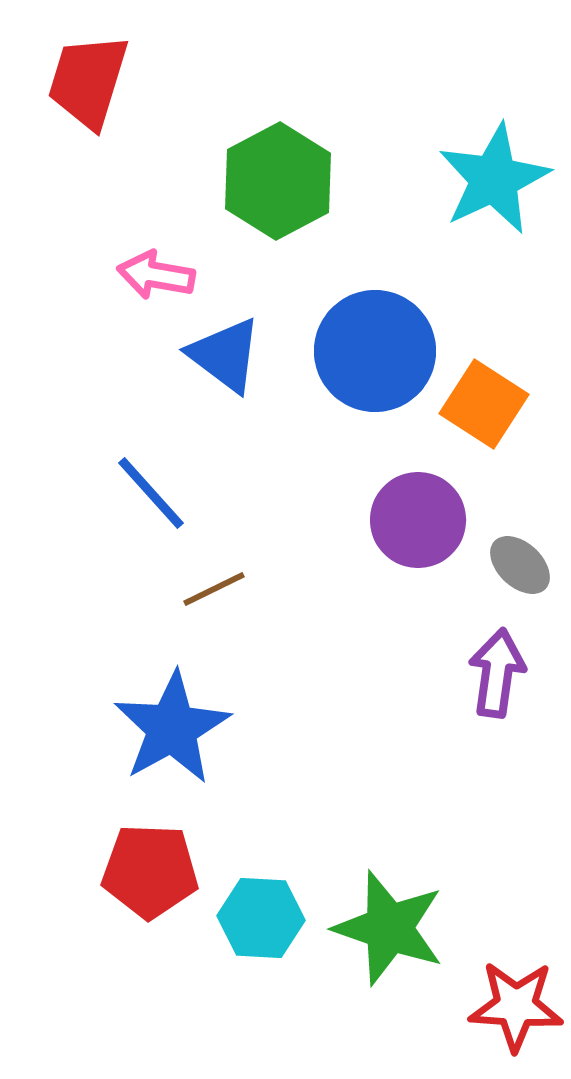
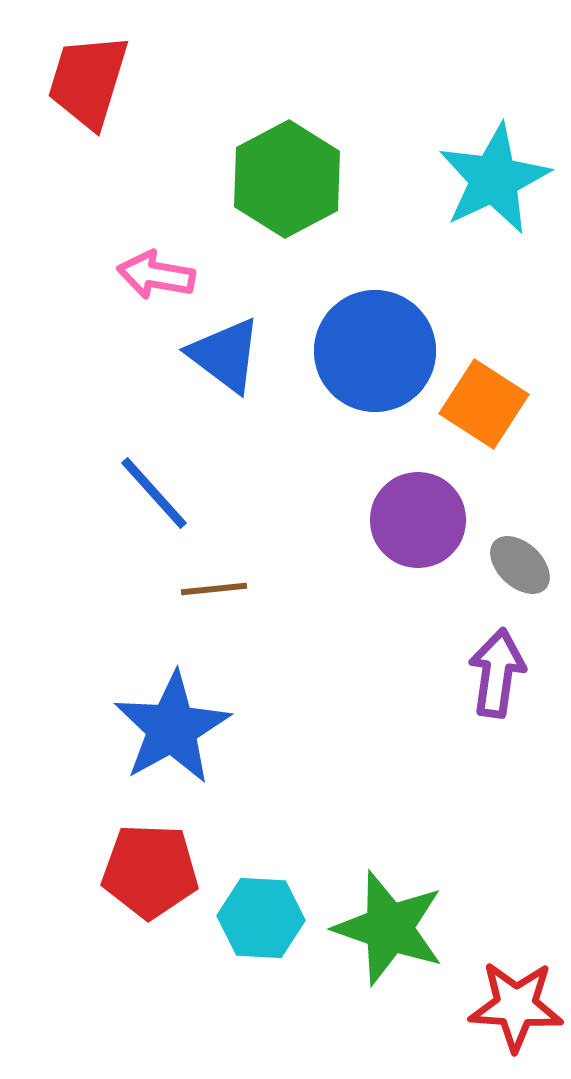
green hexagon: moved 9 px right, 2 px up
blue line: moved 3 px right
brown line: rotated 20 degrees clockwise
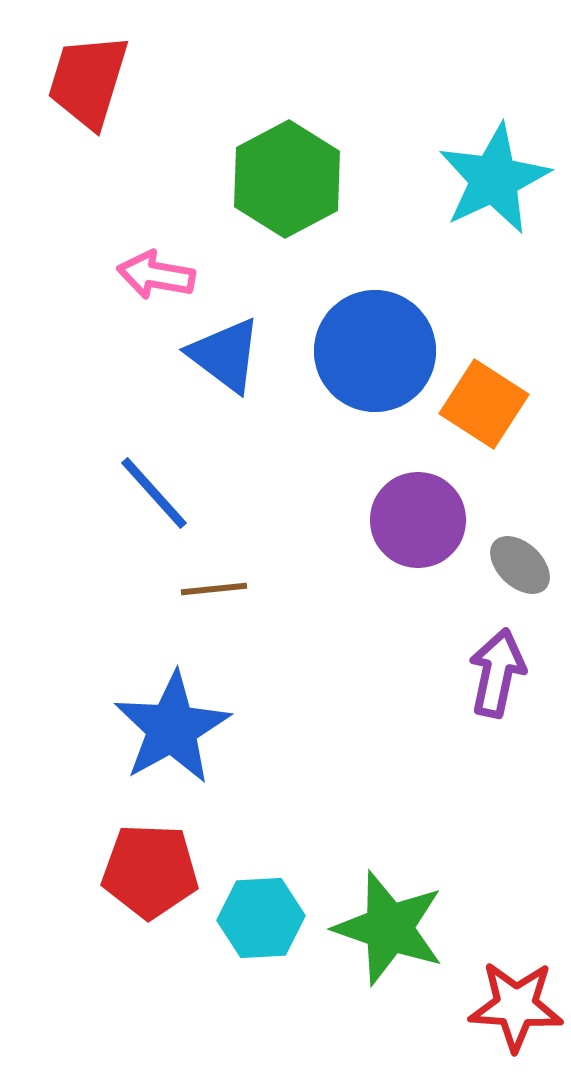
purple arrow: rotated 4 degrees clockwise
cyan hexagon: rotated 6 degrees counterclockwise
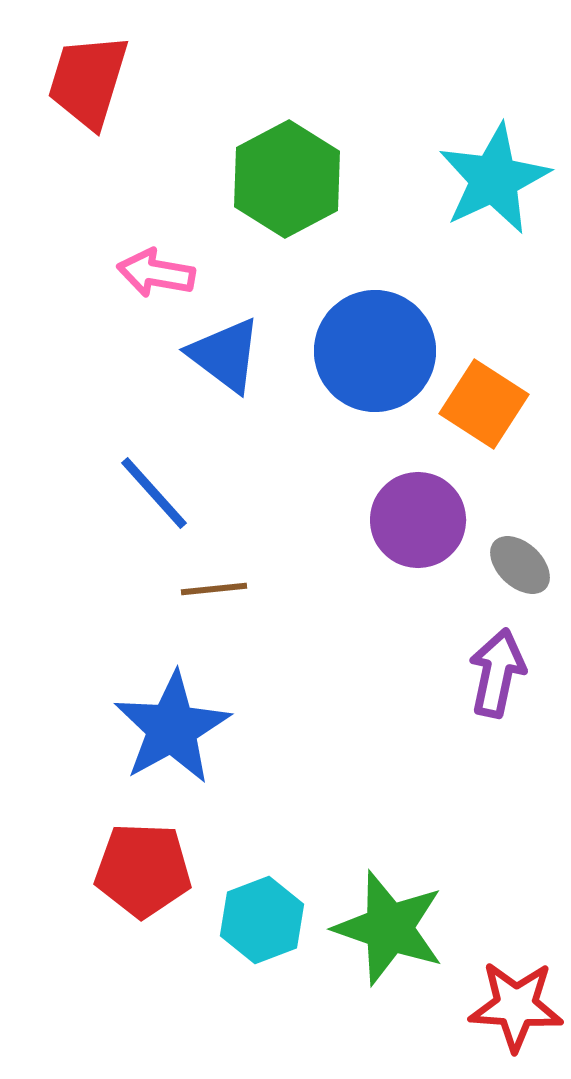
pink arrow: moved 2 px up
red pentagon: moved 7 px left, 1 px up
cyan hexagon: moved 1 px right, 2 px down; rotated 18 degrees counterclockwise
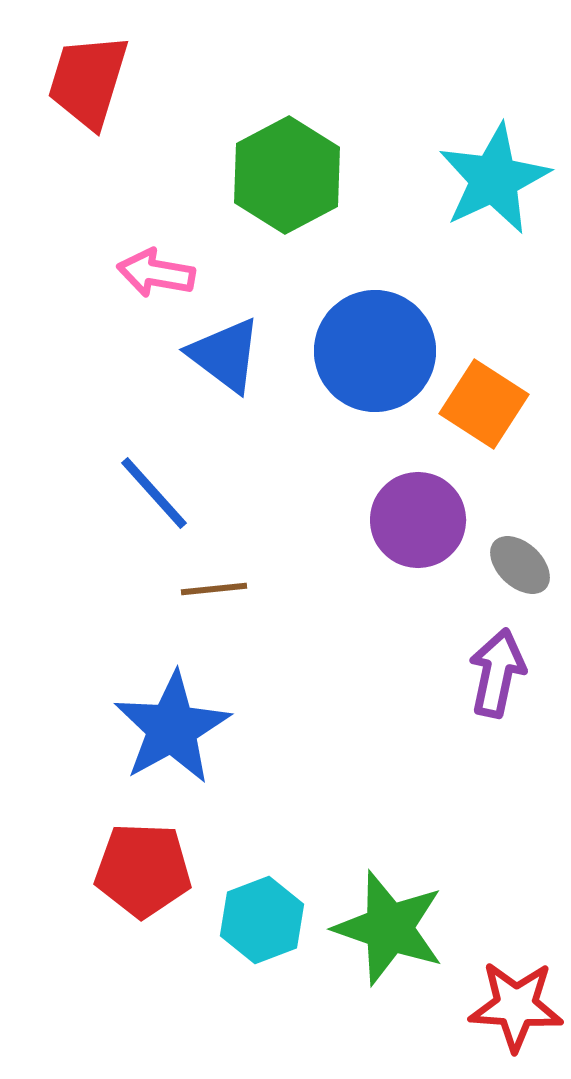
green hexagon: moved 4 px up
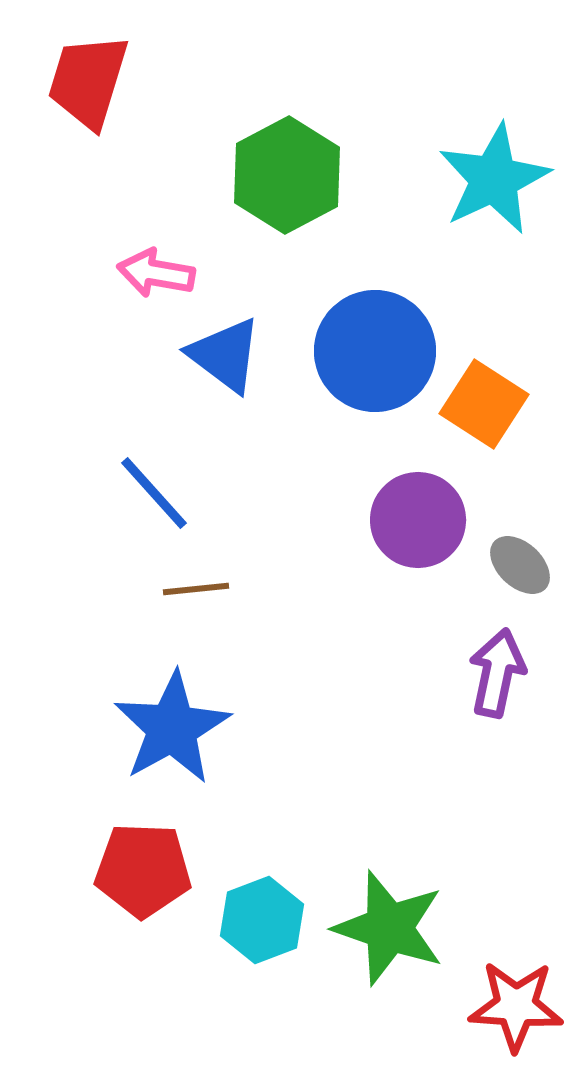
brown line: moved 18 px left
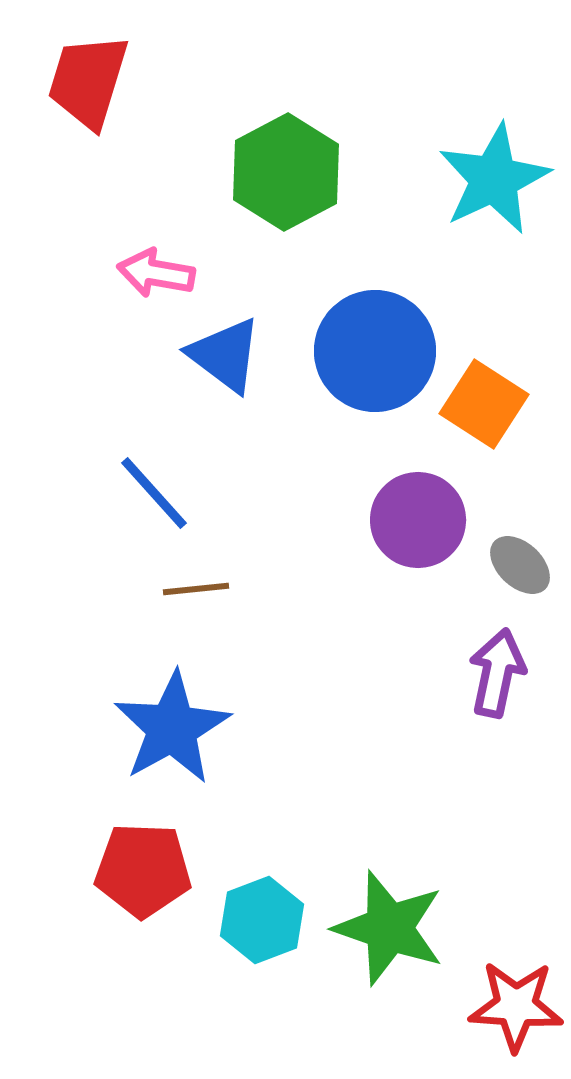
green hexagon: moved 1 px left, 3 px up
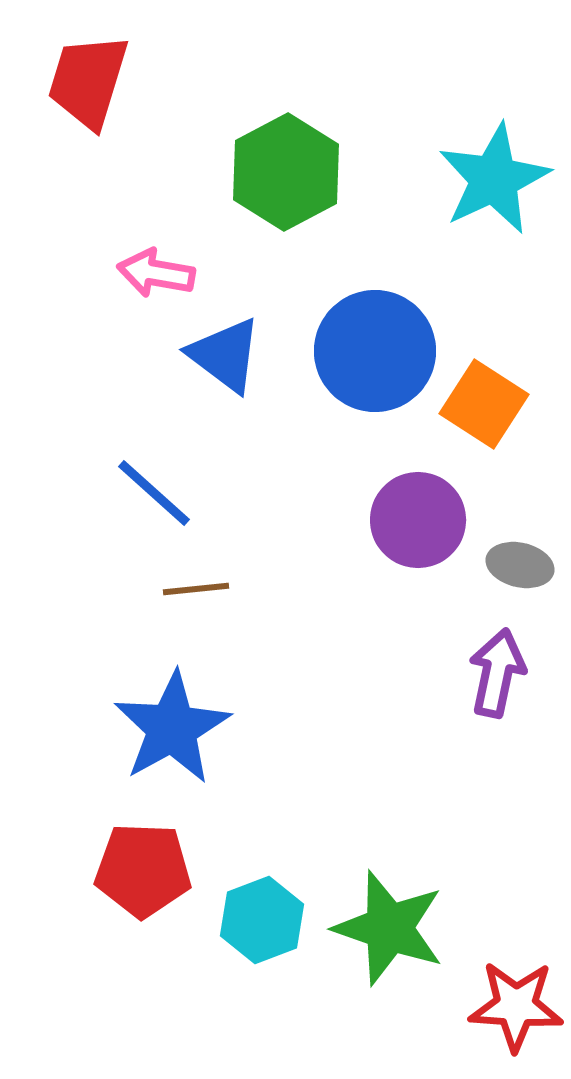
blue line: rotated 6 degrees counterclockwise
gray ellipse: rotated 30 degrees counterclockwise
